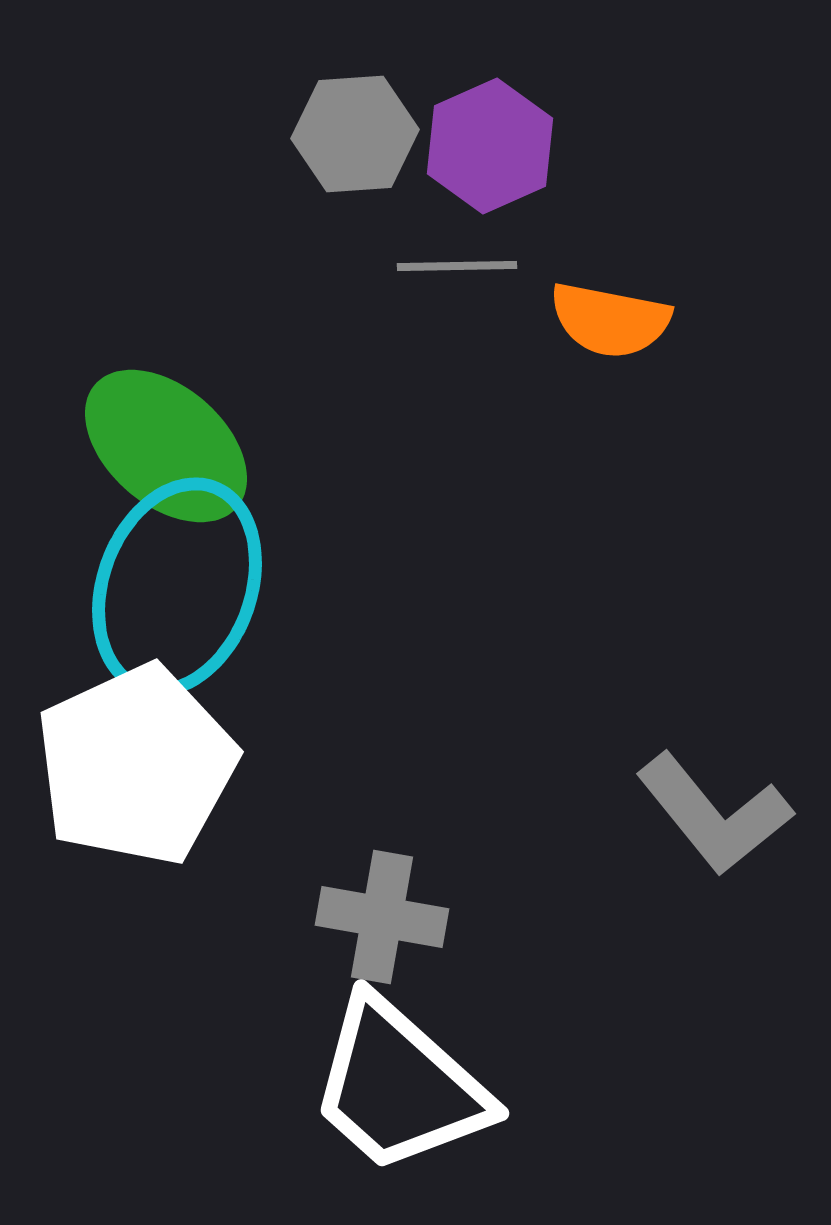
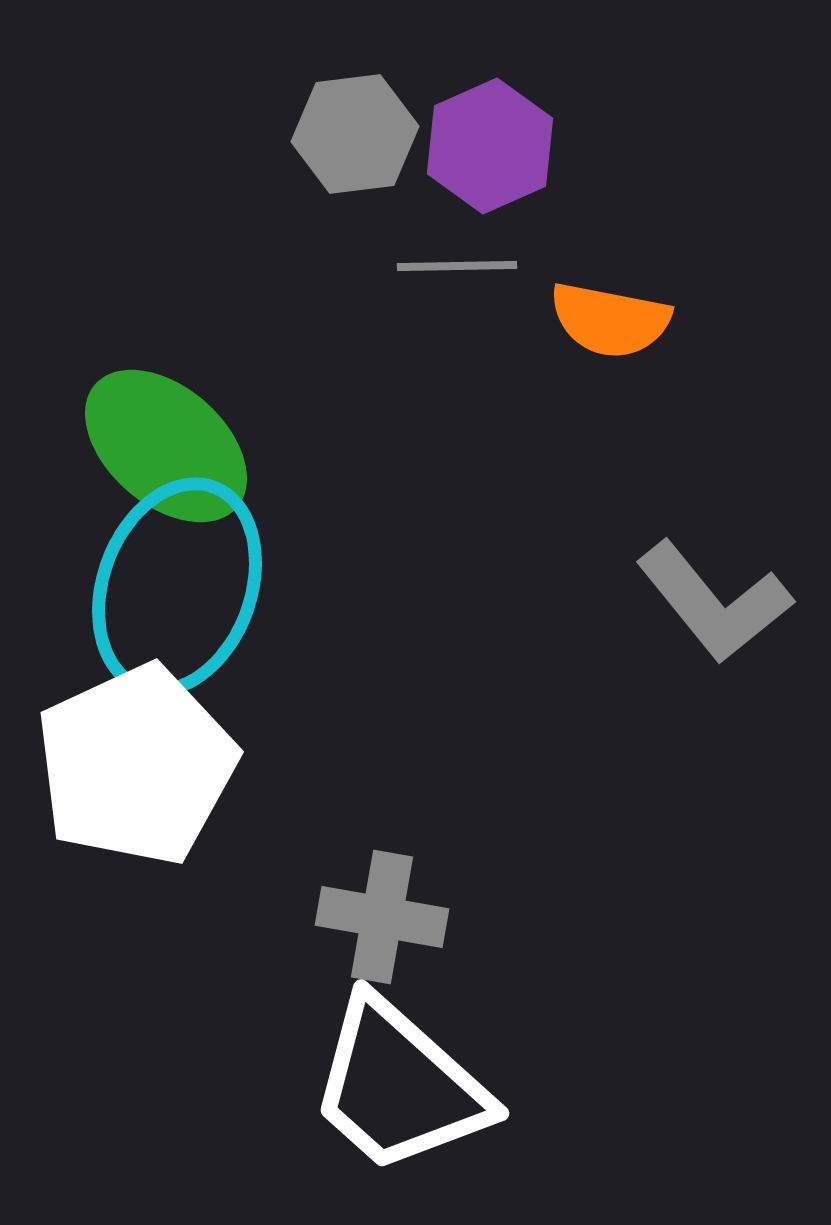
gray hexagon: rotated 3 degrees counterclockwise
gray L-shape: moved 212 px up
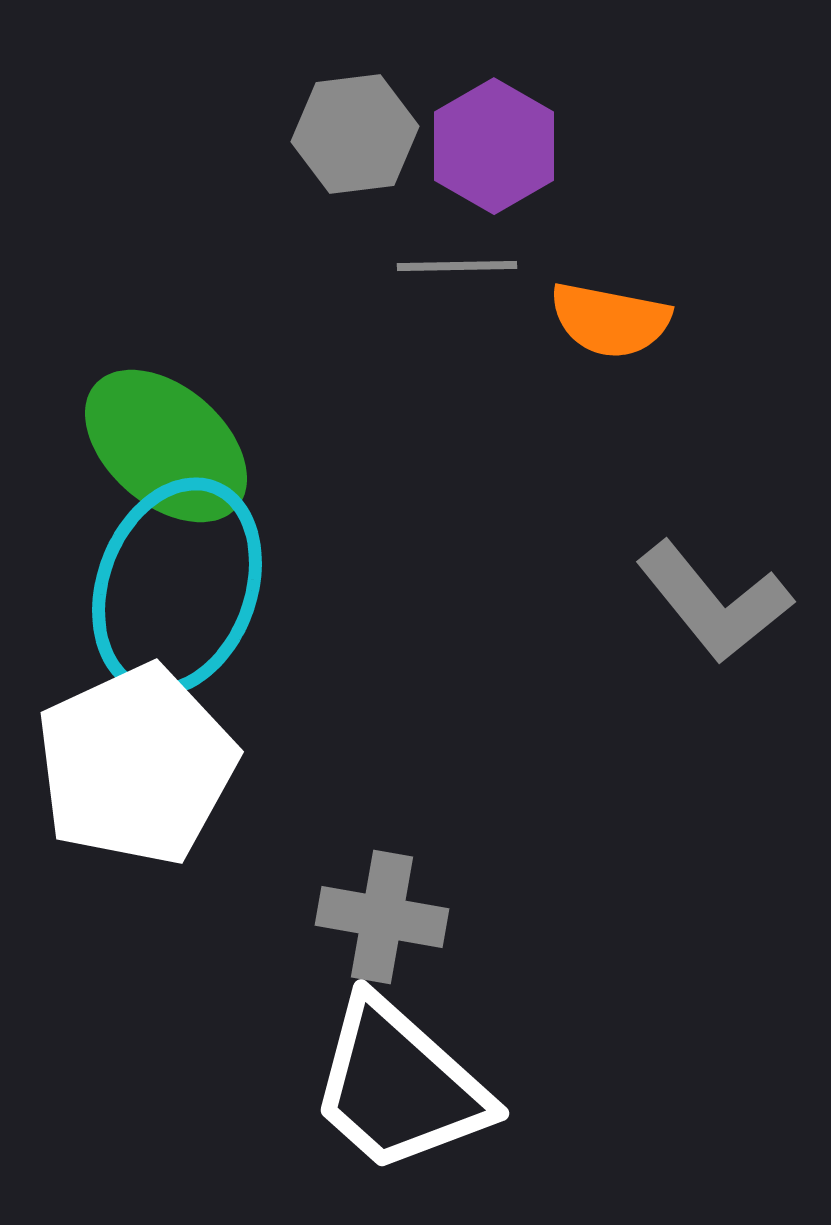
purple hexagon: moved 4 px right; rotated 6 degrees counterclockwise
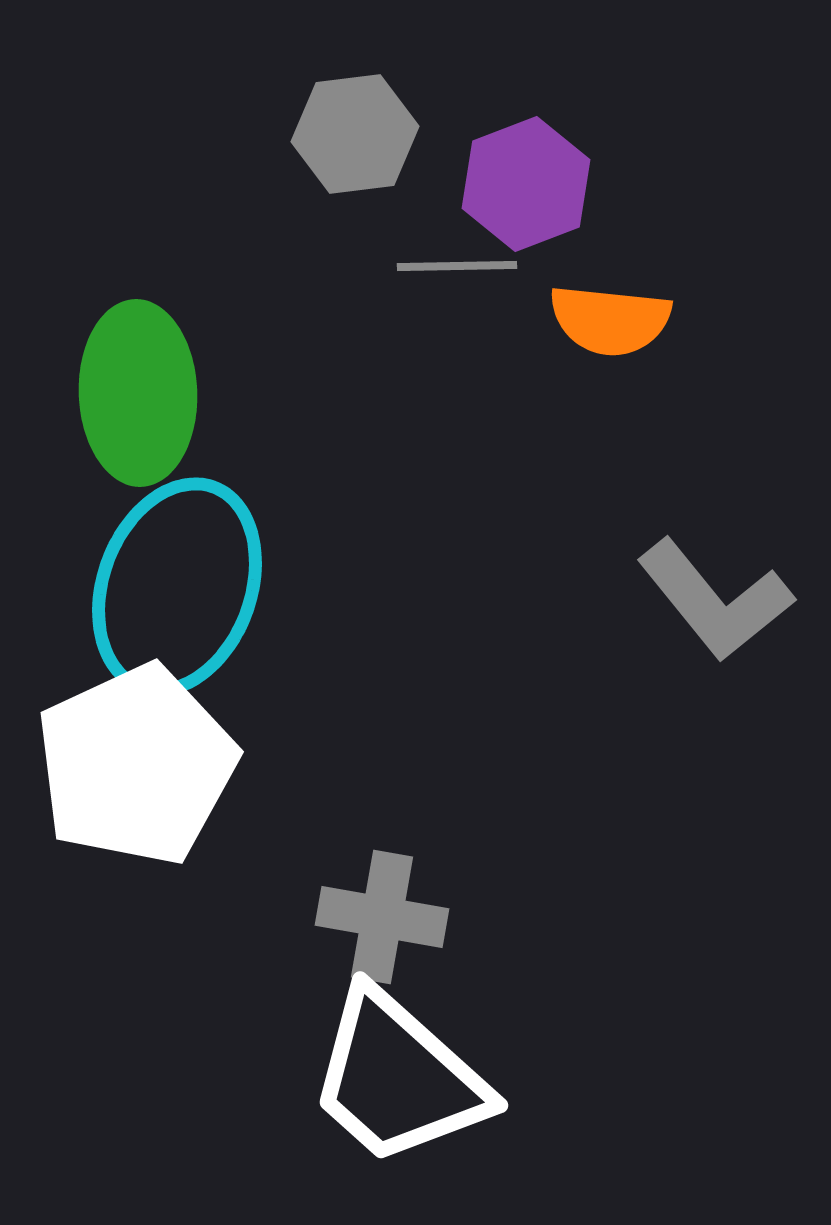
purple hexagon: moved 32 px right, 38 px down; rotated 9 degrees clockwise
orange semicircle: rotated 5 degrees counterclockwise
green ellipse: moved 28 px left, 53 px up; rotated 47 degrees clockwise
gray L-shape: moved 1 px right, 2 px up
white trapezoid: moved 1 px left, 8 px up
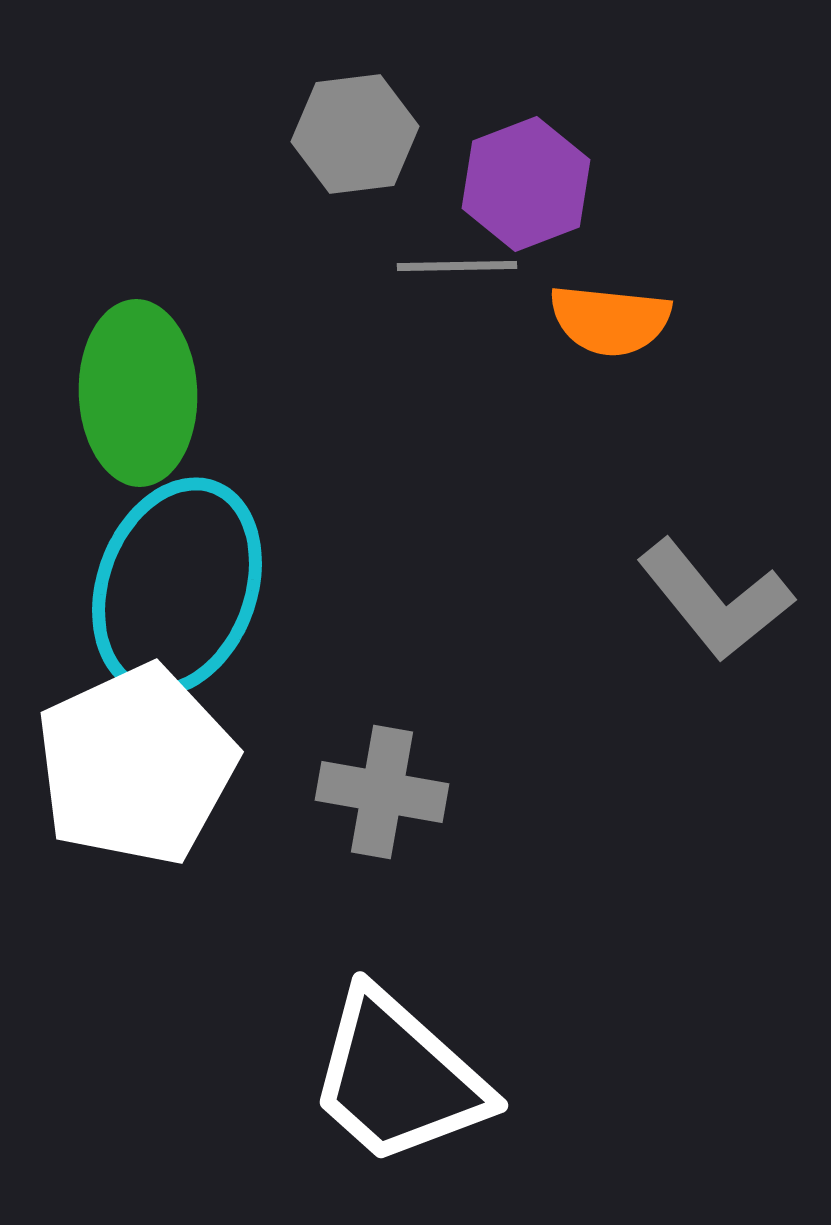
gray cross: moved 125 px up
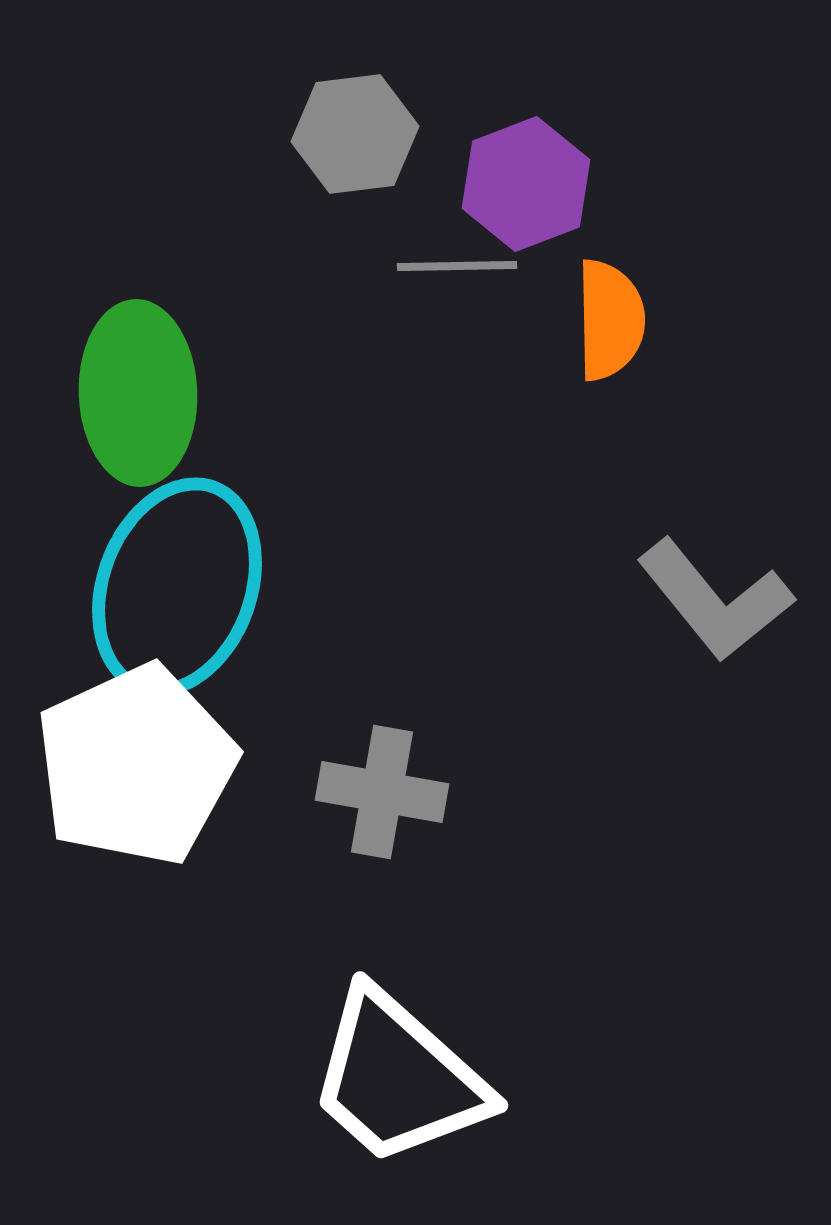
orange semicircle: rotated 97 degrees counterclockwise
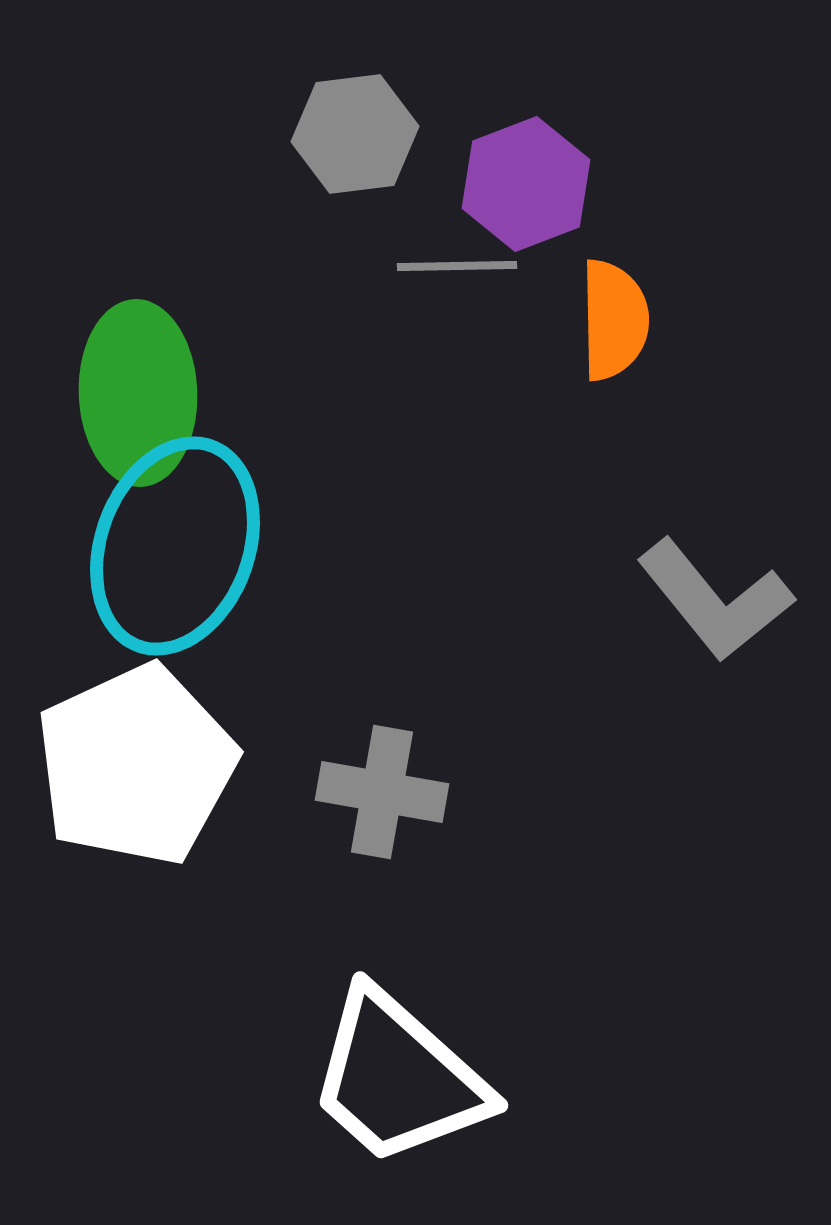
orange semicircle: moved 4 px right
cyan ellipse: moved 2 px left, 41 px up
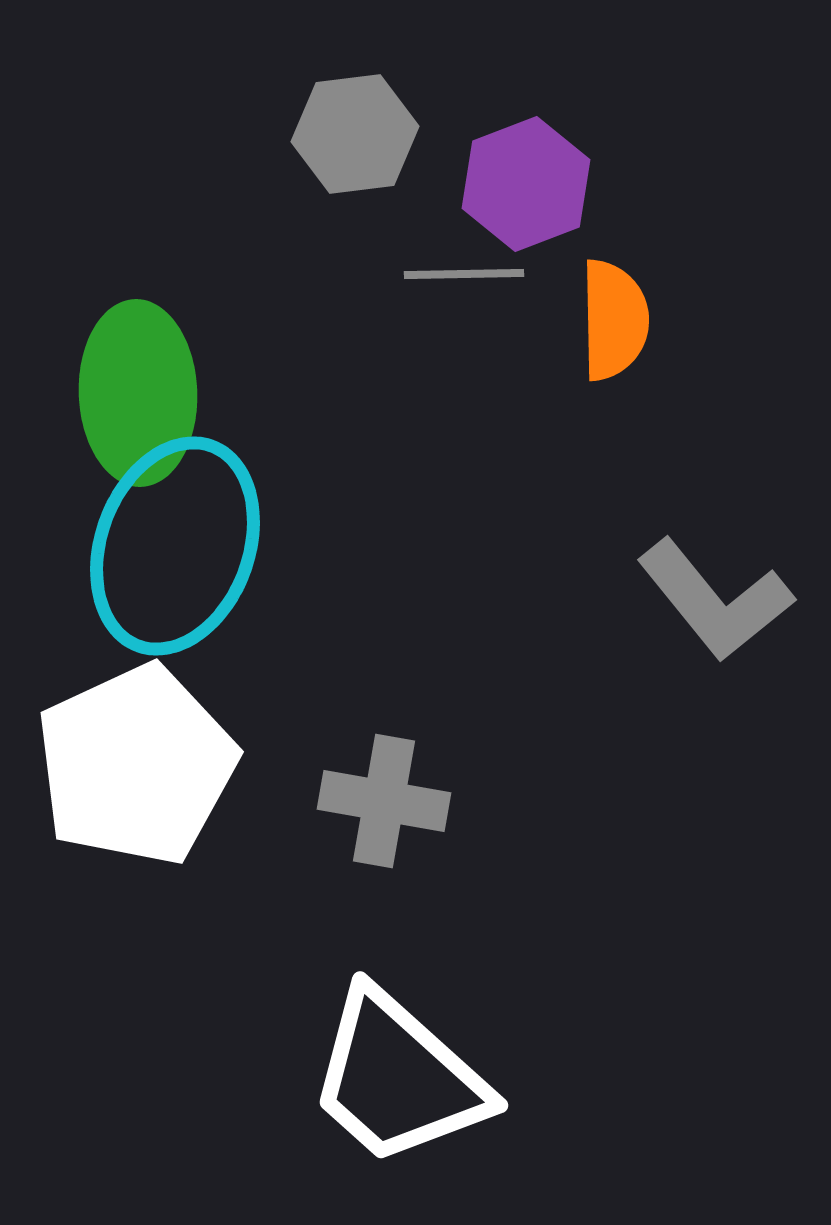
gray line: moved 7 px right, 8 px down
gray cross: moved 2 px right, 9 px down
